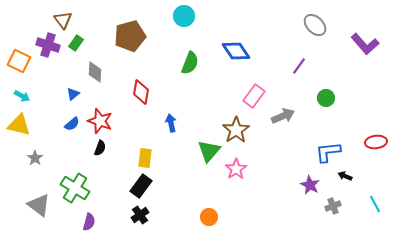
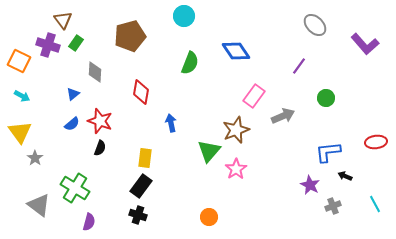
yellow triangle: moved 1 px right, 7 px down; rotated 40 degrees clockwise
brown star: rotated 12 degrees clockwise
black cross: moved 2 px left; rotated 36 degrees counterclockwise
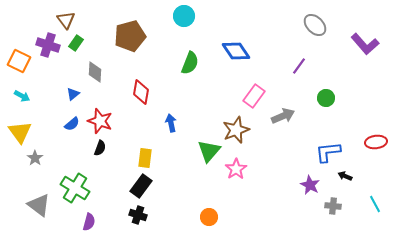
brown triangle: moved 3 px right
gray cross: rotated 28 degrees clockwise
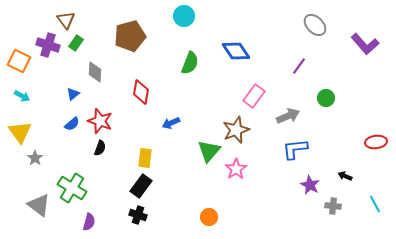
gray arrow: moved 5 px right
blue arrow: rotated 102 degrees counterclockwise
blue L-shape: moved 33 px left, 3 px up
green cross: moved 3 px left
